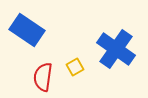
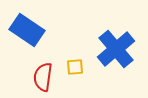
blue cross: rotated 15 degrees clockwise
yellow square: rotated 24 degrees clockwise
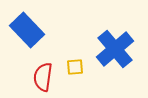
blue rectangle: rotated 12 degrees clockwise
blue cross: moved 1 px left
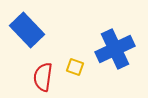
blue cross: rotated 15 degrees clockwise
yellow square: rotated 24 degrees clockwise
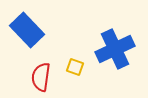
red semicircle: moved 2 px left
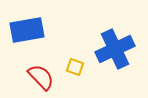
blue rectangle: rotated 56 degrees counterclockwise
red semicircle: rotated 128 degrees clockwise
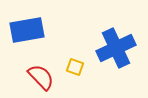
blue cross: moved 1 px right, 1 px up
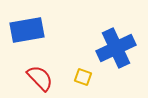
yellow square: moved 8 px right, 10 px down
red semicircle: moved 1 px left, 1 px down
